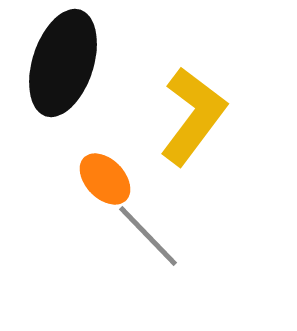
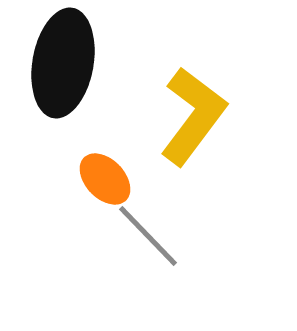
black ellipse: rotated 8 degrees counterclockwise
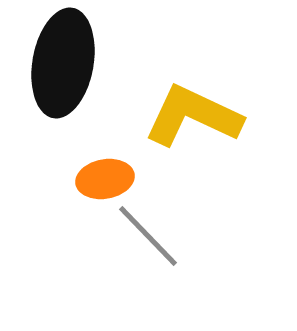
yellow L-shape: rotated 102 degrees counterclockwise
orange ellipse: rotated 56 degrees counterclockwise
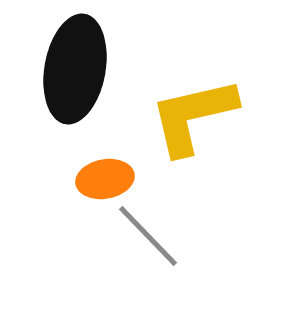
black ellipse: moved 12 px right, 6 px down
yellow L-shape: rotated 38 degrees counterclockwise
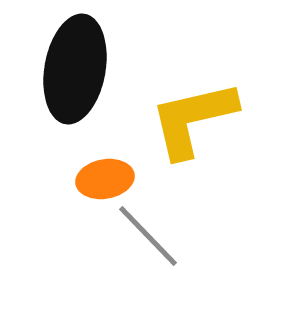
yellow L-shape: moved 3 px down
